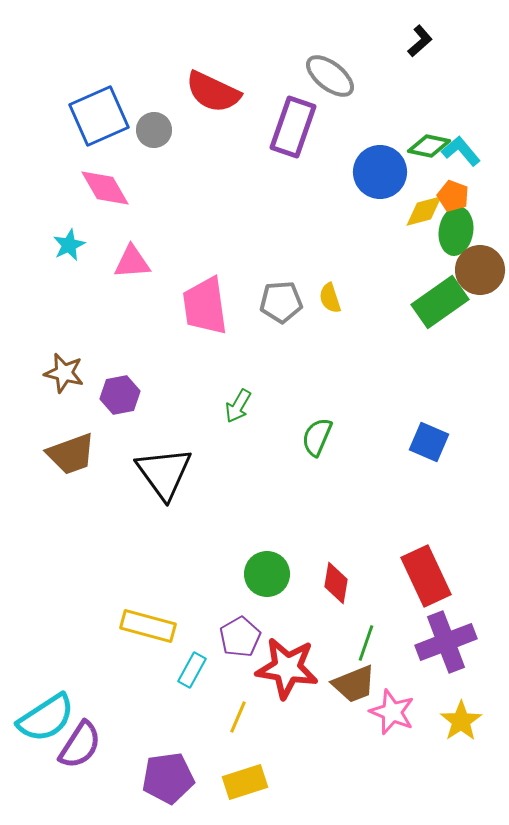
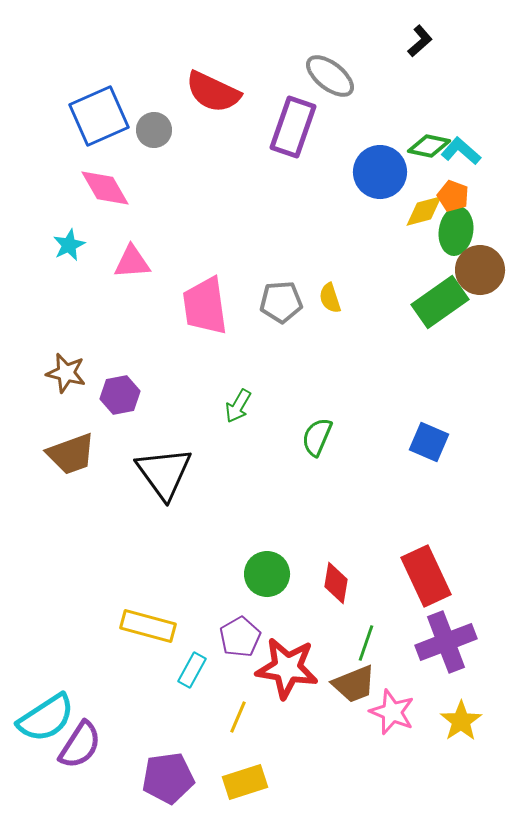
cyan L-shape at (461, 151): rotated 9 degrees counterclockwise
brown star at (64, 373): moved 2 px right
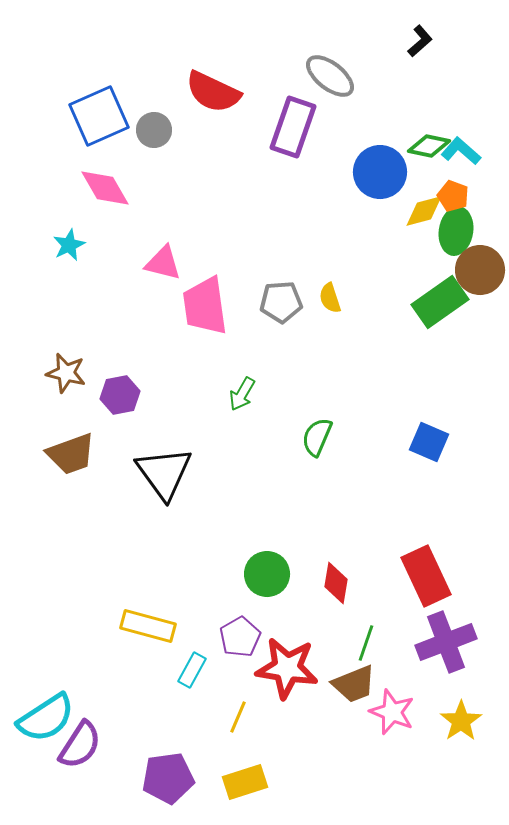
pink triangle at (132, 262): moved 31 px right, 1 px down; rotated 18 degrees clockwise
green arrow at (238, 406): moved 4 px right, 12 px up
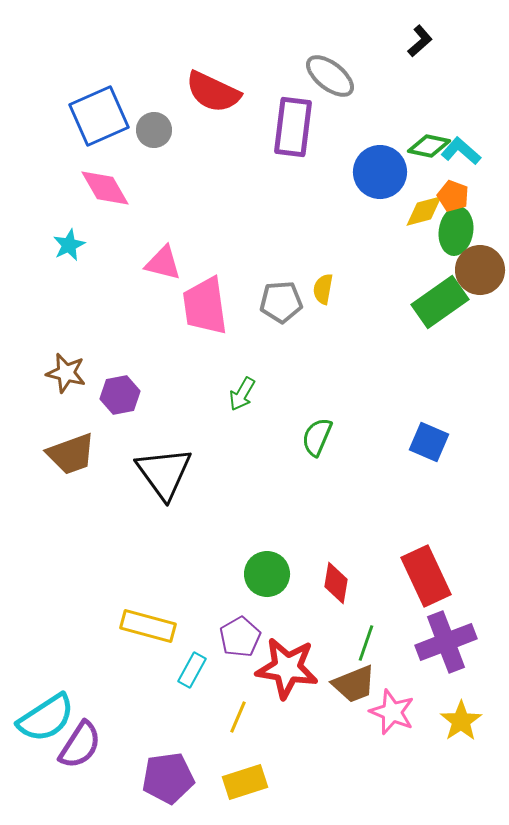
purple rectangle at (293, 127): rotated 12 degrees counterclockwise
yellow semicircle at (330, 298): moved 7 px left, 9 px up; rotated 28 degrees clockwise
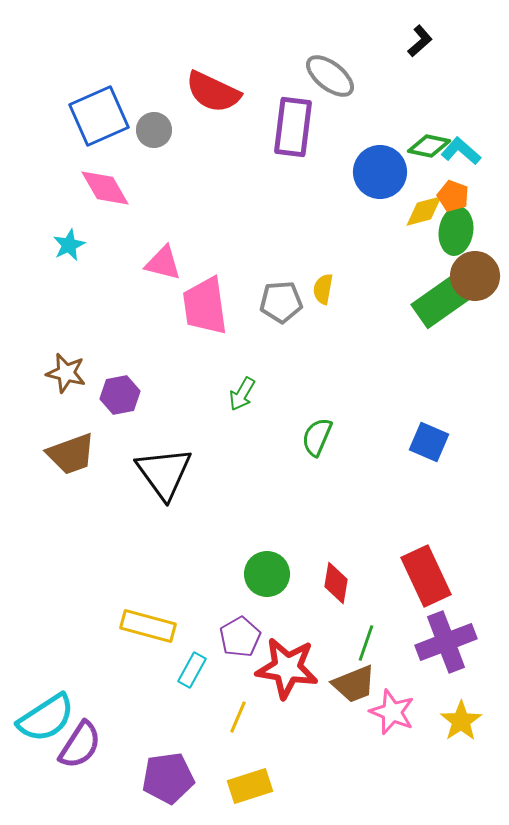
brown circle at (480, 270): moved 5 px left, 6 px down
yellow rectangle at (245, 782): moved 5 px right, 4 px down
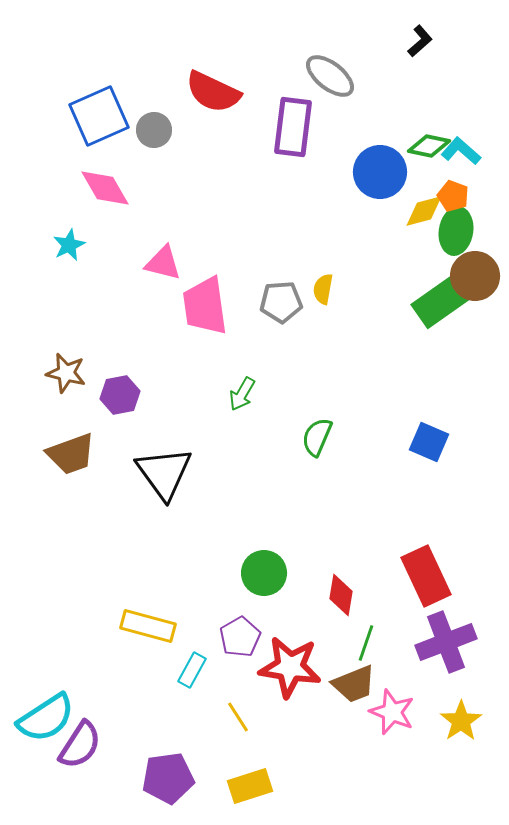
green circle at (267, 574): moved 3 px left, 1 px up
red diamond at (336, 583): moved 5 px right, 12 px down
red star at (287, 668): moved 3 px right, 1 px up
yellow line at (238, 717): rotated 56 degrees counterclockwise
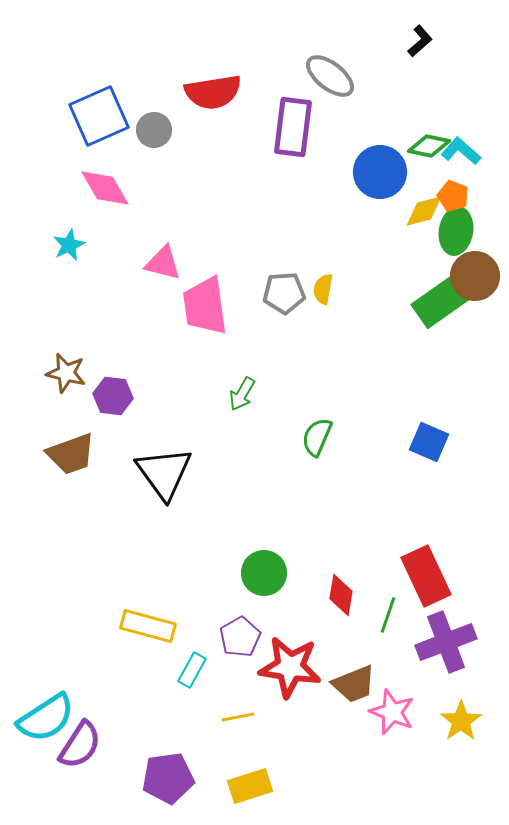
red semicircle at (213, 92): rotated 34 degrees counterclockwise
gray pentagon at (281, 302): moved 3 px right, 9 px up
purple hexagon at (120, 395): moved 7 px left, 1 px down; rotated 18 degrees clockwise
green line at (366, 643): moved 22 px right, 28 px up
yellow line at (238, 717): rotated 68 degrees counterclockwise
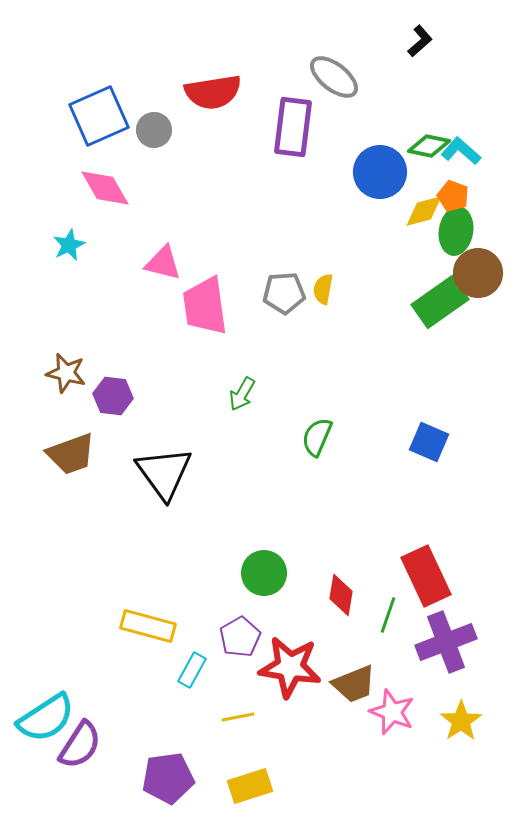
gray ellipse at (330, 76): moved 4 px right, 1 px down
brown circle at (475, 276): moved 3 px right, 3 px up
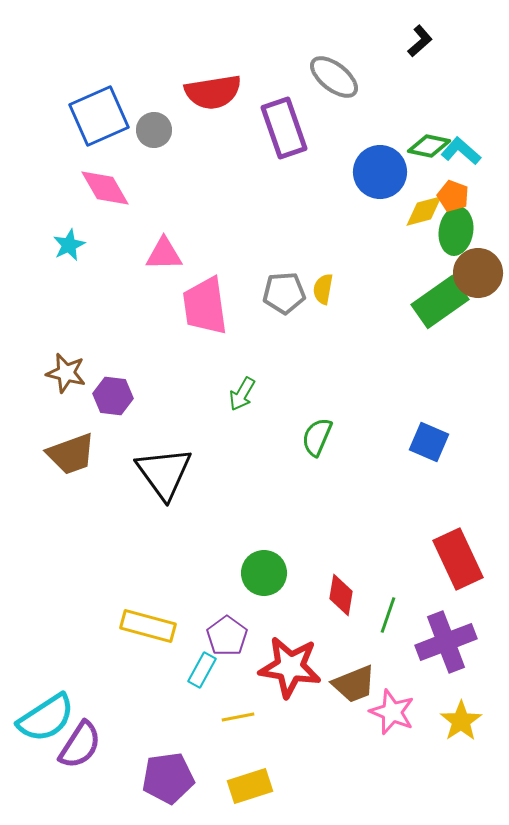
purple rectangle at (293, 127): moved 9 px left, 1 px down; rotated 26 degrees counterclockwise
pink triangle at (163, 263): moved 1 px right, 9 px up; rotated 15 degrees counterclockwise
red rectangle at (426, 576): moved 32 px right, 17 px up
purple pentagon at (240, 637): moved 13 px left, 1 px up; rotated 6 degrees counterclockwise
cyan rectangle at (192, 670): moved 10 px right
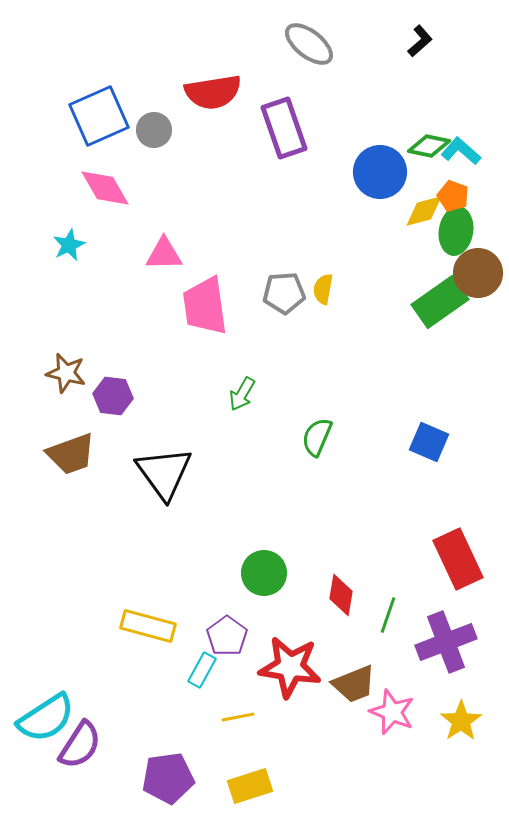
gray ellipse at (334, 77): moved 25 px left, 33 px up
